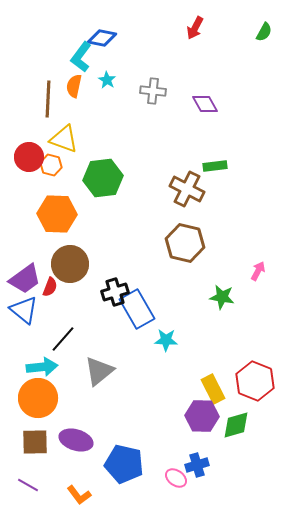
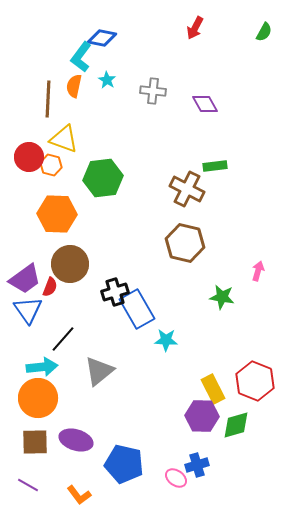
pink arrow at (258, 271): rotated 12 degrees counterclockwise
blue triangle at (24, 310): moved 4 px right; rotated 16 degrees clockwise
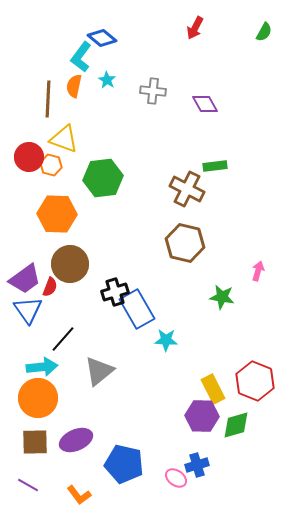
blue diamond at (102, 38): rotated 28 degrees clockwise
purple ellipse at (76, 440): rotated 40 degrees counterclockwise
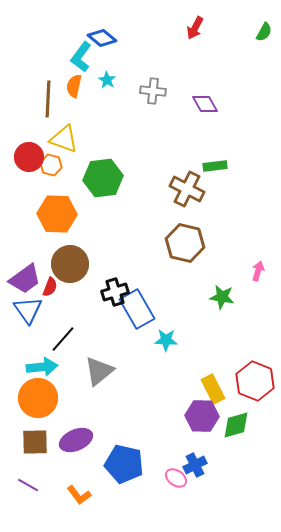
blue cross at (197, 465): moved 2 px left; rotated 10 degrees counterclockwise
